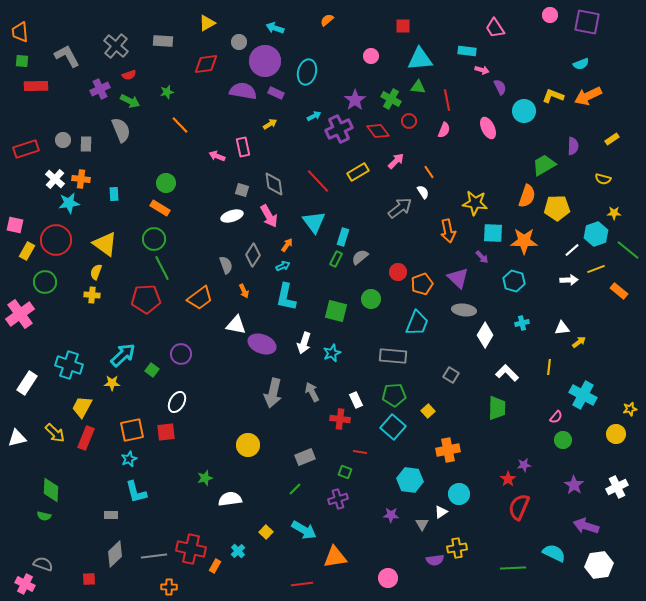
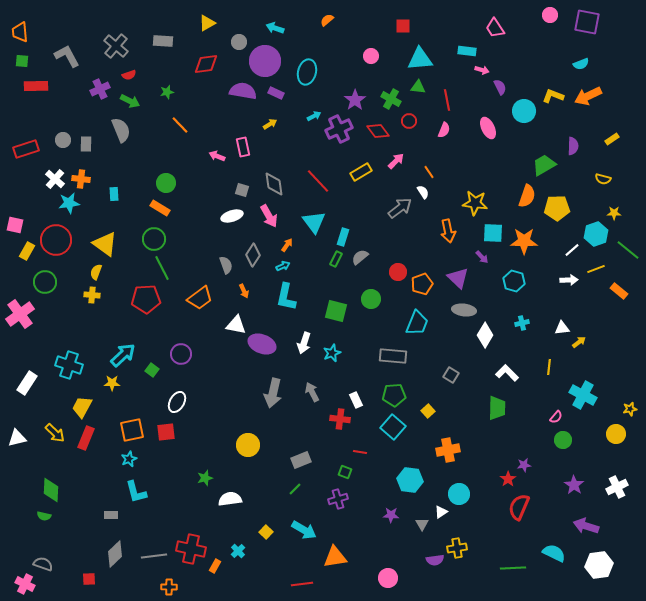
yellow rectangle at (358, 172): moved 3 px right
gray rectangle at (305, 457): moved 4 px left, 3 px down
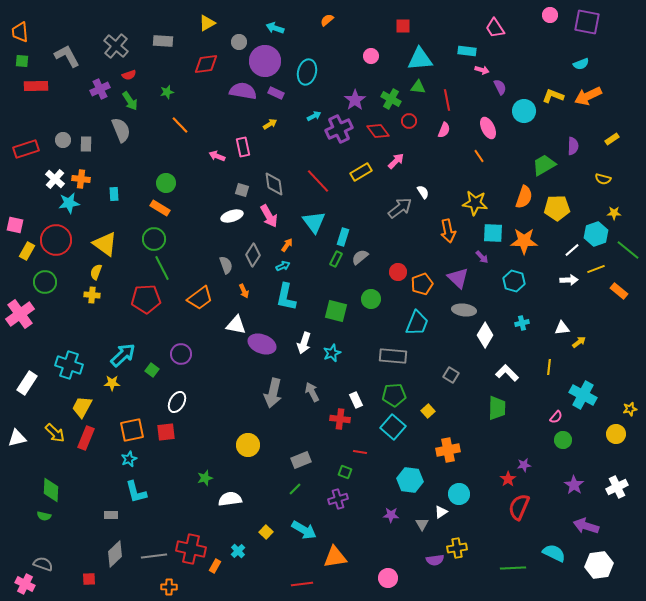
green arrow at (130, 101): rotated 30 degrees clockwise
orange line at (429, 172): moved 50 px right, 16 px up
orange semicircle at (527, 196): moved 3 px left, 1 px down
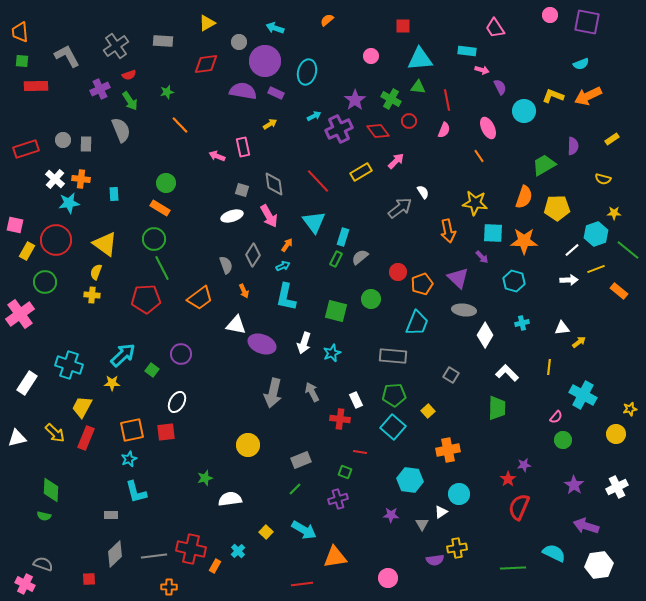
gray cross at (116, 46): rotated 15 degrees clockwise
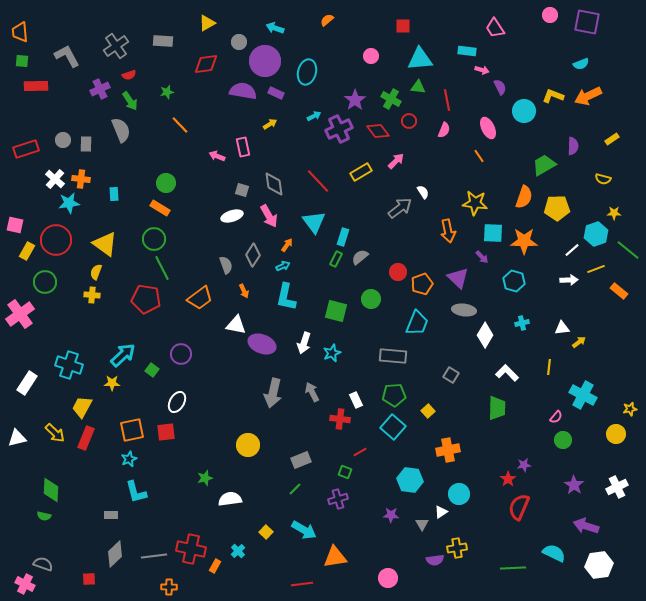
red pentagon at (146, 299): rotated 12 degrees clockwise
red line at (360, 452): rotated 40 degrees counterclockwise
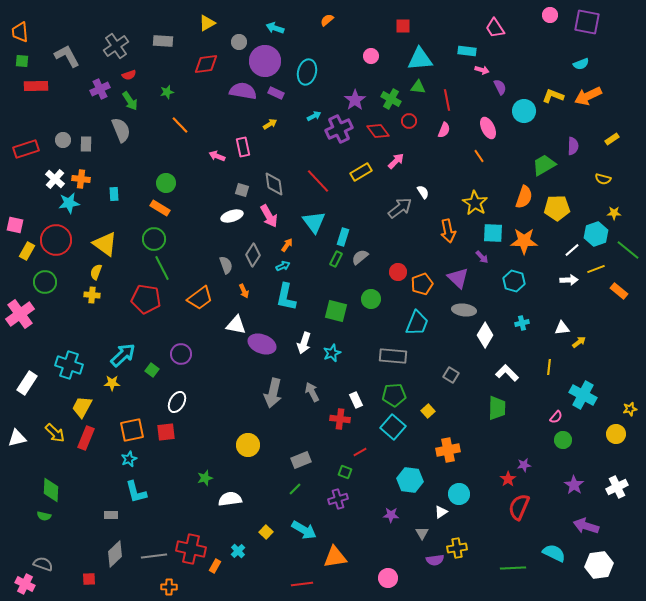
yellow star at (475, 203): rotated 25 degrees clockwise
gray triangle at (422, 524): moved 9 px down
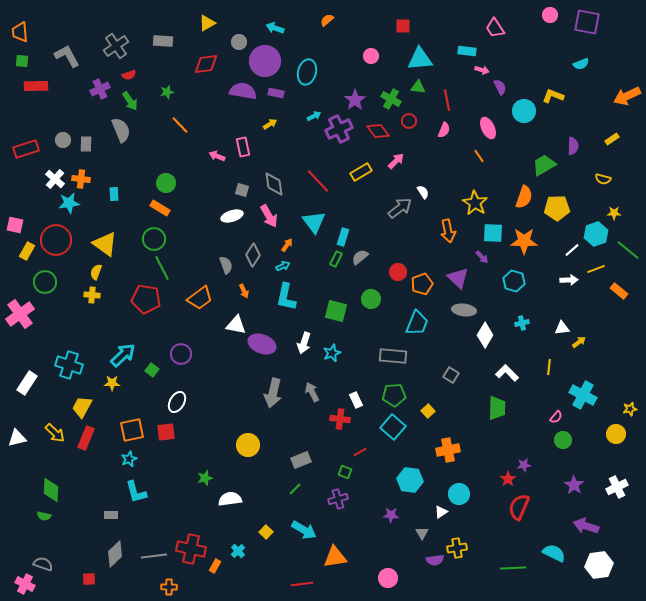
purple rectangle at (276, 93): rotated 14 degrees counterclockwise
orange arrow at (588, 96): moved 39 px right
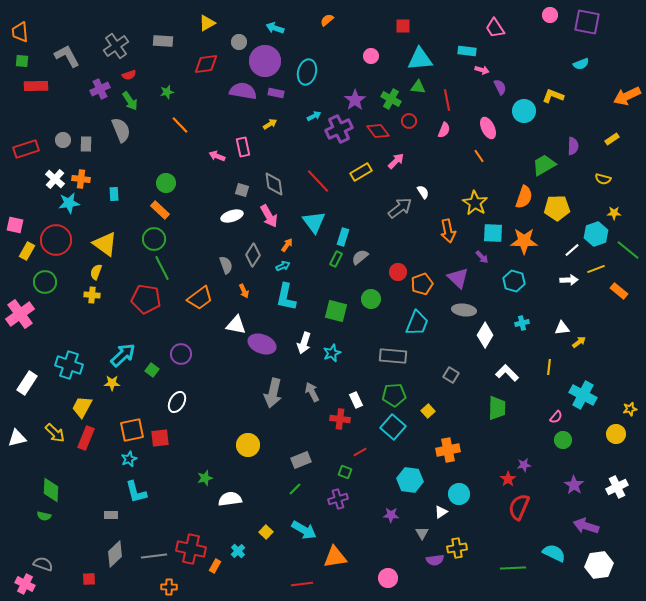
orange rectangle at (160, 208): moved 2 px down; rotated 12 degrees clockwise
red square at (166, 432): moved 6 px left, 6 px down
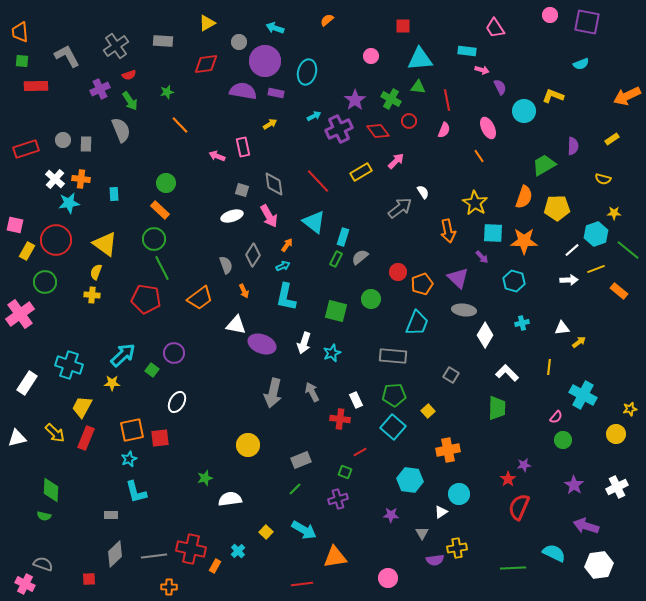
cyan triangle at (314, 222): rotated 15 degrees counterclockwise
purple circle at (181, 354): moved 7 px left, 1 px up
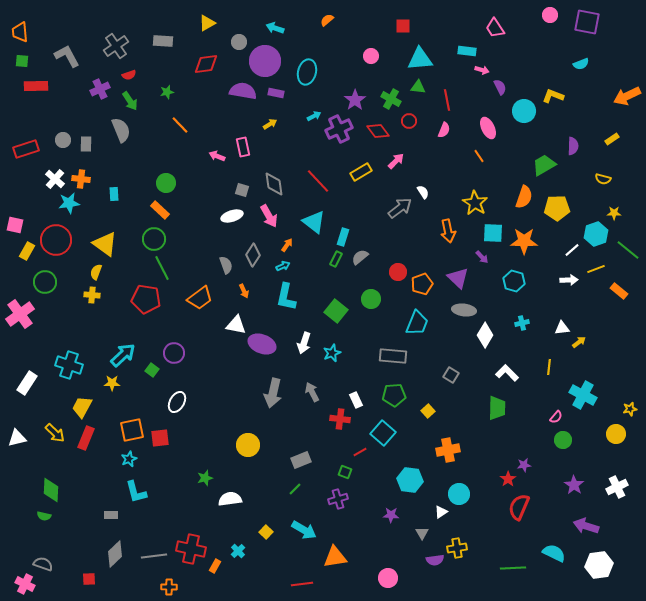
green square at (336, 311): rotated 25 degrees clockwise
cyan square at (393, 427): moved 10 px left, 6 px down
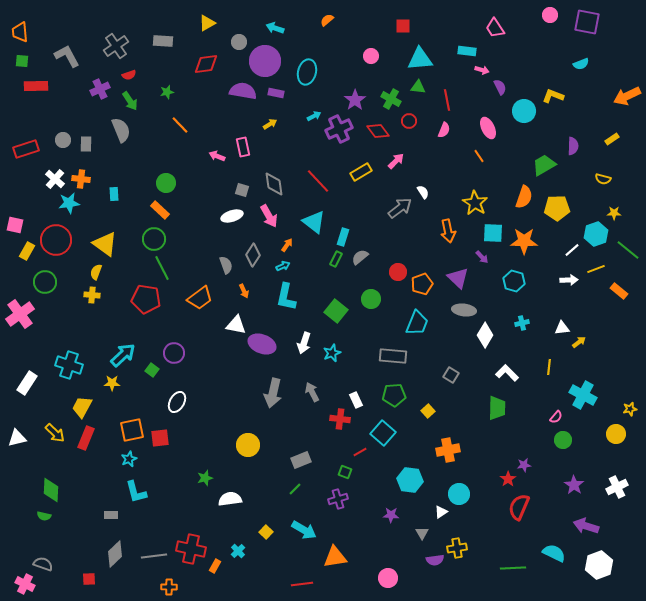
white hexagon at (599, 565): rotated 12 degrees counterclockwise
